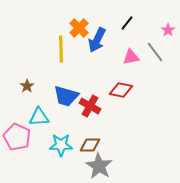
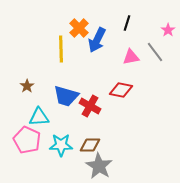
black line: rotated 21 degrees counterclockwise
pink pentagon: moved 10 px right, 3 px down
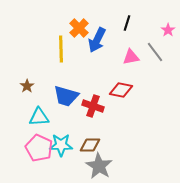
red cross: moved 3 px right; rotated 10 degrees counterclockwise
pink pentagon: moved 12 px right, 8 px down
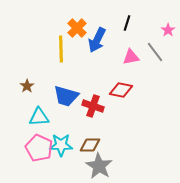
orange cross: moved 2 px left
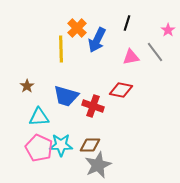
gray star: moved 1 px left, 1 px up; rotated 16 degrees clockwise
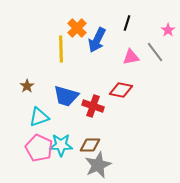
cyan triangle: rotated 15 degrees counterclockwise
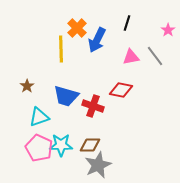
gray line: moved 4 px down
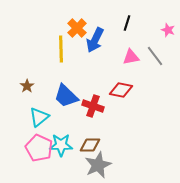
pink star: rotated 16 degrees counterclockwise
blue arrow: moved 2 px left
blue trapezoid: rotated 28 degrees clockwise
cyan triangle: rotated 20 degrees counterclockwise
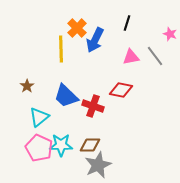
pink star: moved 2 px right, 4 px down
